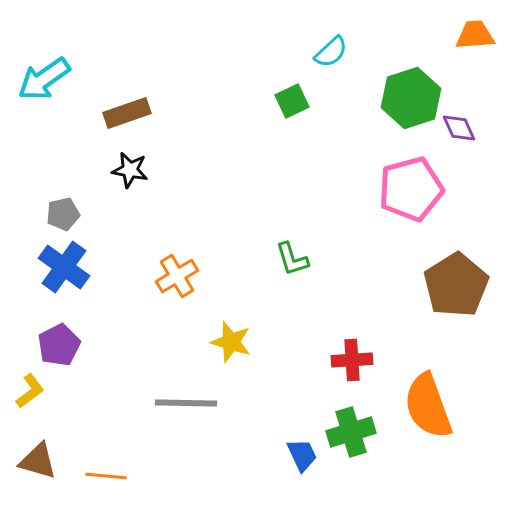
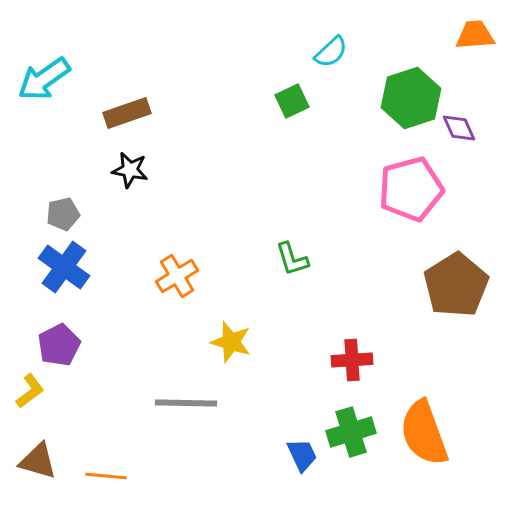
orange semicircle: moved 4 px left, 27 px down
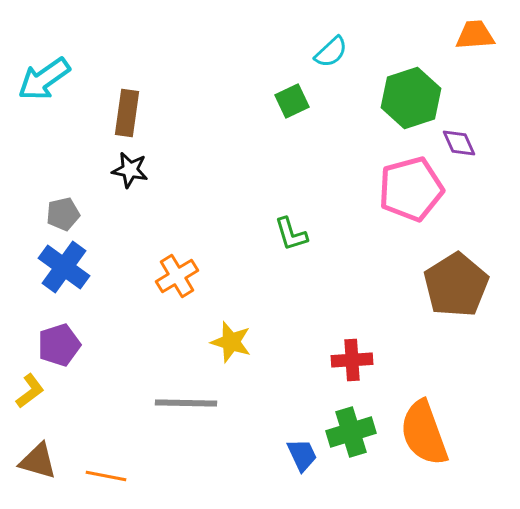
brown rectangle: rotated 63 degrees counterclockwise
purple diamond: moved 15 px down
green L-shape: moved 1 px left, 25 px up
purple pentagon: rotated 9 degrees clockwise
orange line: rotated 6 degrees clockwise
